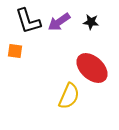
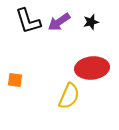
black star: rotated 21 degrees counterclockwise
orange square: moved 29 px down
red ellipse: rotated 48 degrees counterclockwise
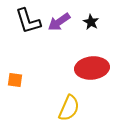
black star: rotated 28 degrees counterclockwise
yellow semicircle: moved 12 px down
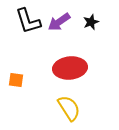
black star: rotated 21 degrees clockwise
red ellipse: moved 22 px left
orange square: moved 1 px right
yellow semicircle: rotated 56 degrees counterclockwise
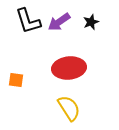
red ellipse: moved 1 px left
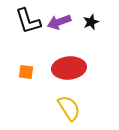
purple arrow: rotated 15 degrees clockwise
orange square: moved 10 px right, 8 px up
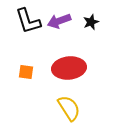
purple arrow: moved 1 px up
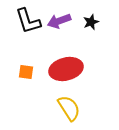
red ellipse: moved 3 px left, 1 px down; rotated 8 degrees counterclockwise
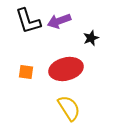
black star: moved 16 px down
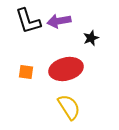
purple arrow: rotated 10 degrees clockwise
yellow semicircle: moved 1 px up
